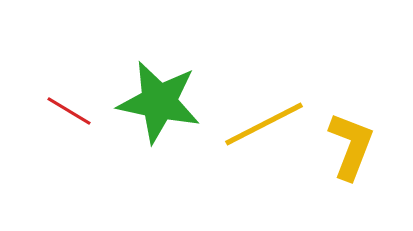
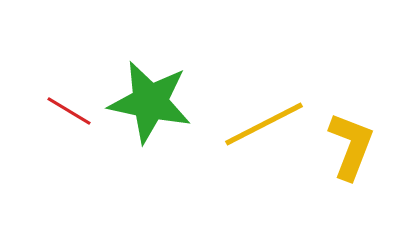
green star: moved 9 px left
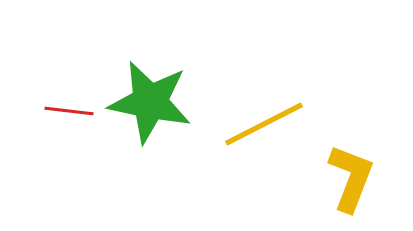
red line: rotated 24 degrees counterclockwise
yellow L-shape: moved 32 px down
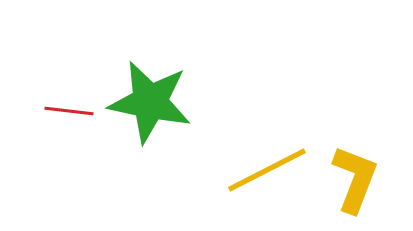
yellow line: moved 3 px right, 46 px down
yellow L-shape: moved 4 px right, 1 px down
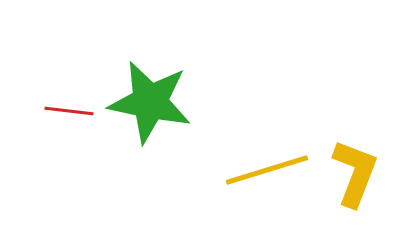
yellow line: rotated 10 degrees clockwise
yellow L-shape: moved 6 px up
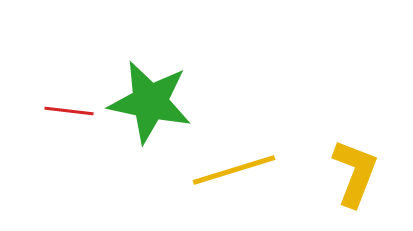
yellow line: moved 33 px left
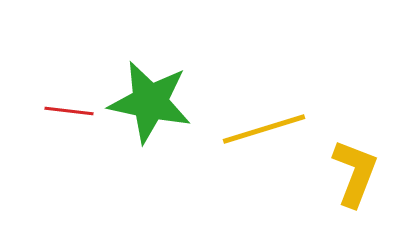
yellow line: moved 30 px right, 41 px up
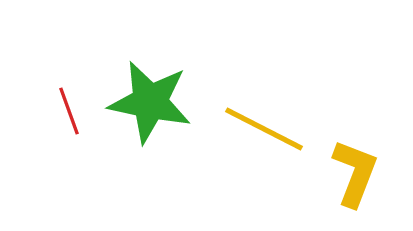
red line: rotated 63 degrees clockwise
yellow line: rotated 44 degrees clockwise
